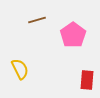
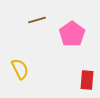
pink pentagon: moved 1 px left, 1 px up
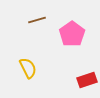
yellow semicircle: moved 8 px right, 1 px up
red rectangle: rotated 66 degrees clockwise
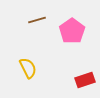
pink pentagon: moved 3 px up
red rectangle: moved 2 px left
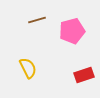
pink pentagon: rotated 20 degrees clockwise
red rectangle: moved 1 px left, 5 px up
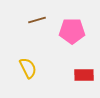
pink pentagon: rotated 15 degrees clockwise
red rectangle: rotated 18 degrees clockwise
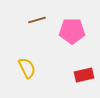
yellow semicircle: moved 1 px left
red rectangle: rotated 12 degrees counterclockwise
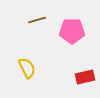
red rectangle: moved 1 px right, 2 px down
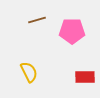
yellow semicircle: moved 2 px right, 4 px down
red rectangle: rotated 12 degrees clockwise
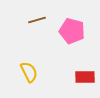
pink pentagon: rotated 15 degrees clockwise
